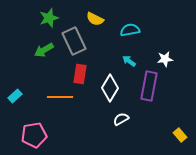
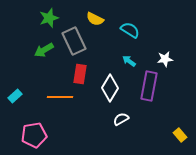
cyan semicircle: rotated 42 degrees clockwise
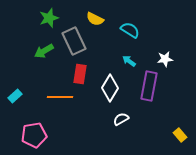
green arrow: moved 1 px down
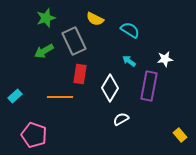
green star: moved 3 px left
pink pentagon: rotated 30 degrees clockwise
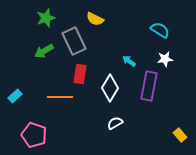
cyan semicircle: moved 30 px right
white semicircle: moved 6 px left, 4 px down
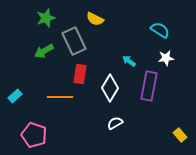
white star: moved 1 px right, 1 px up
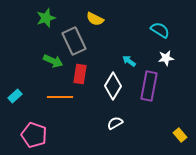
green arrow: moved 9 px right, 10 px down; rotated 126 degrees counterclockwise
white diamond: moved 3 px right, 2 px up
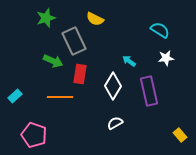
purple rectangle: moved 5 px down; rotated 24 degrees counterclockwise
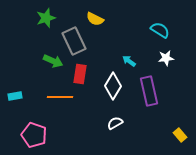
cyan rectangle: rotated 32 degrees clockwise
